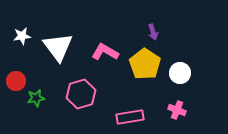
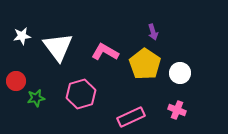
pink rectangle: moved 1 px right; rotated 16 degrees counterclockwise
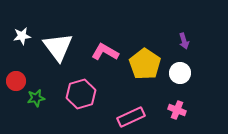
purple arrow: moved 31 px right, 9 px down
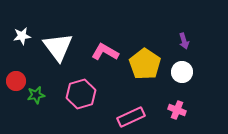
white circle: moved 2 px right, 1 px up
green star: moved 3 px up
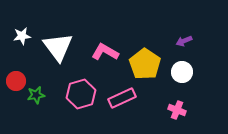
purple arrow: rotated 84 degrees clockwise
pink rectangle: moved 9 px left, 19 px up
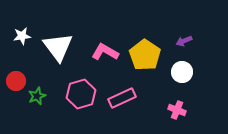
yellow pentagon: moved 9 px up
green star: moved 1 px right, 1 px down; rotated 12 degrees counterclockwise
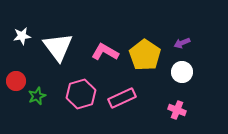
purple arrow: moved 2 px left, 2 px down
